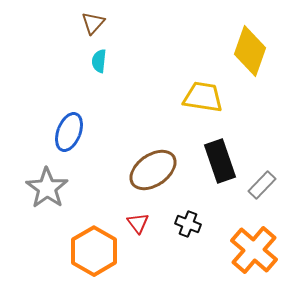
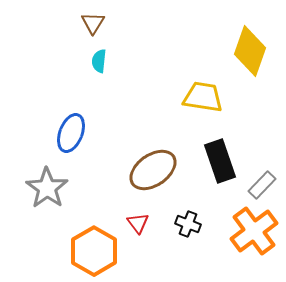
brown triangle: rotated 10 degrees counterclockwise
blue ellipse: moved 2 px right, 1 px down
orange cross: moved 19 px up; rotated 12 degrees clockwise
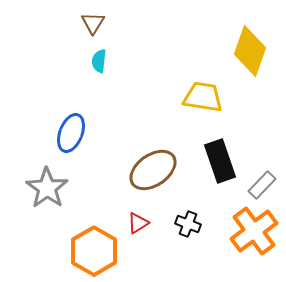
red triangle: rotated 35 degrees clockwise
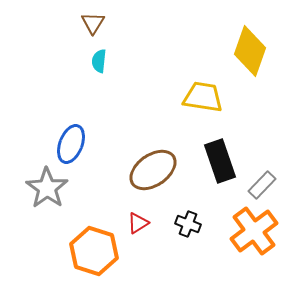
blue ellipse: moved 11 px down
orange hexagon: rotated 12 degrees counterclockwise
